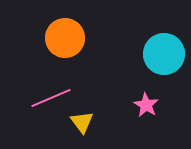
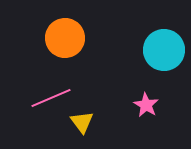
cyan circle: moved 4 px up
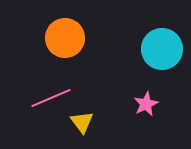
cyan circle: moved 2 px left, 1 px up
pink star: moved 1 px up; rotated 15 degrees clockwise
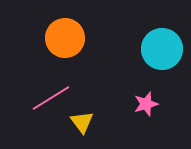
pink line: rotated 9 degrees counterclockwise
pink star: rotated 10 degrees clockwise
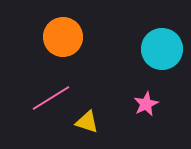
orange circle: moved 2 px left, 1 px up
pink star: rotated 10 degrees counterclockwise
yellow triangle: moved 5 px right; rotated 35 degrees counterclockwise
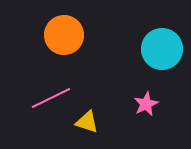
orange circle: moved 1 px right, 2 px up
pink line: rotated 6 degrees clockwise
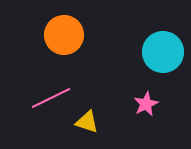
cyan circle: moved 1 px right, 3 px down
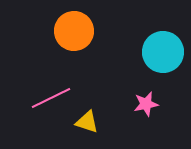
orange circle: moved 10 px right, 4 px up
pink star: rotated 15 degrees clockwise
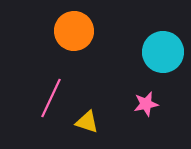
pink line: rotated 39 degrees counterclockwise
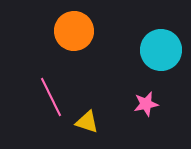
cyan circle: moved 2 px left, 2 px up
pink line: moved 1 px up; rotated 51 degrees counterclockwise
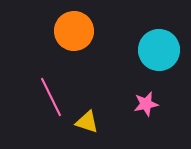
cyan circle: moved 2 px left
